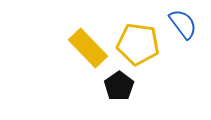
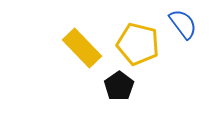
yellow pentagon: rotated 6 degrees clockwise
yellow rectangle: moved 6 px left
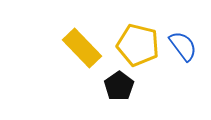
blue semicircle: moved 22 px down
yellow pentagon: moved 1 px down
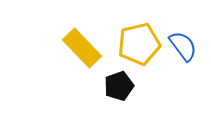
yellow pentagon: moved 1 px right, 1 px up; rotated 27 degrees counterclockwise
black pentagon: rotated 16 degrees clockwise
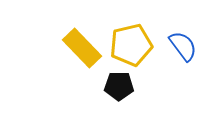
yellow pentagon: moved 8 px left, 1 px down
black pentagon: rotated 20 degrees clockwise
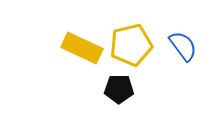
yellow rectangle: rotated 21 degrees counterclockwise
black pentagon: moved 3 px down
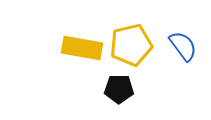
yellow rectangle: rotated 15 degrees counterclockwise
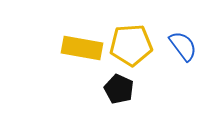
yellow pentagon: rotated 9 degrees clockwise
black pentagon: rotated 24 degrees clockwise
